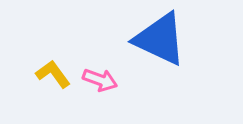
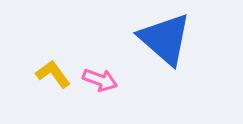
blue triangle: moved 5 px right; rotated 16 degrees clockwise
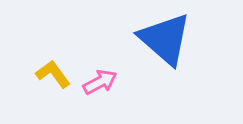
pink arrow: moved 2 px down; rotated 48 degrees counterclockwise
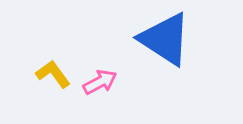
blue triangle: rotated 8 degrees counterclockwise
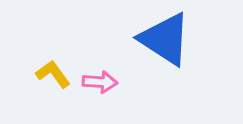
pink arrow: rotated 32 degrees clockwise
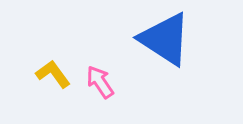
pink arrow: rotated 128 degrees counterclockwise
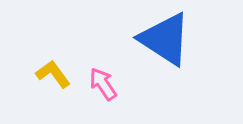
pink arrow: moved 3 px right, 2 px down
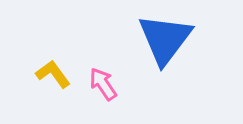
blue triangle: rotated 34 degrees clockwise
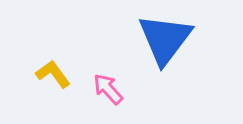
pink arrow: moved 5 px right, 5 px down; rotated 8 degrees counterclockwise
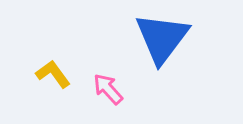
blue triangle: moved 3 px left, 1 px up
